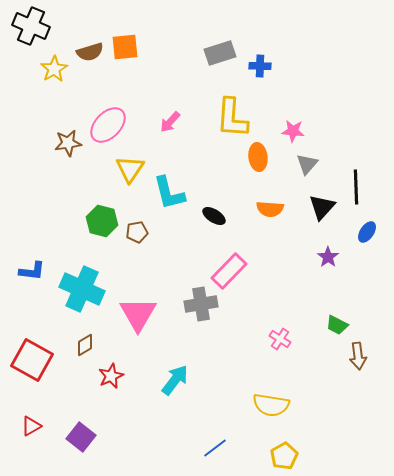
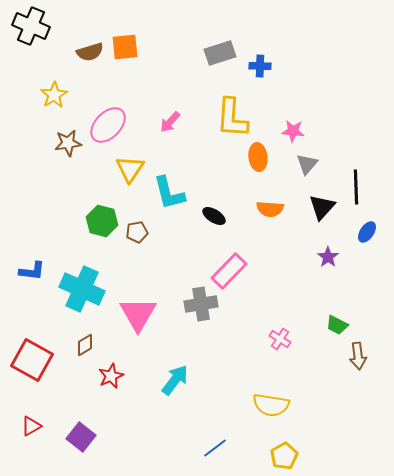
yellow star: moved 26 px down
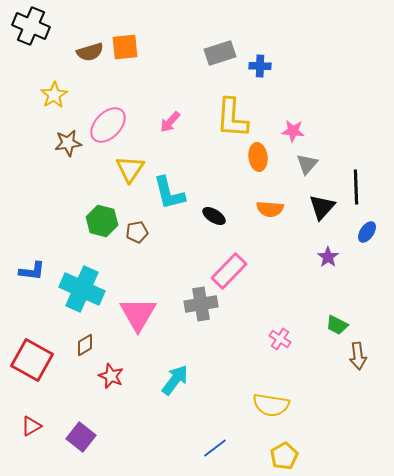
red star: rotated 25 degrees counterclockwise
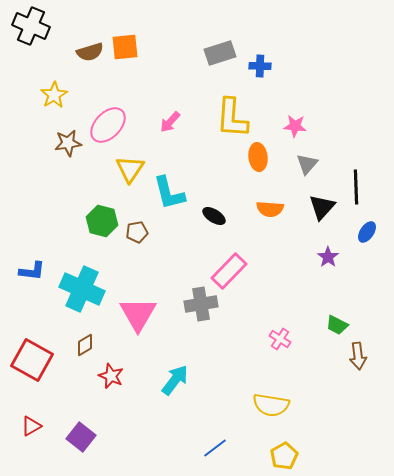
pink star: moved 2 px right, 5 px up
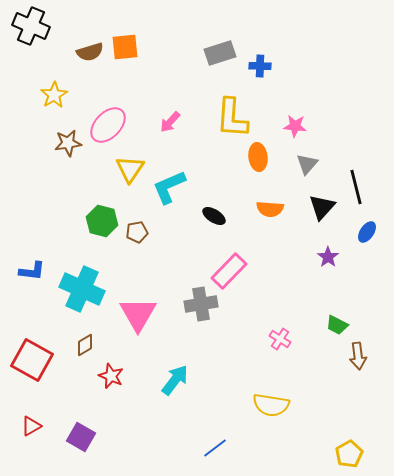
black line: rotated 12 degrees counterclockwise
cyan L-shape: moved 6 px up; rotated 81 degrees clockwise
purple square: rotated 8 degrees counterclockwise
yellow pentagon: moved 65 px right, 2 px up
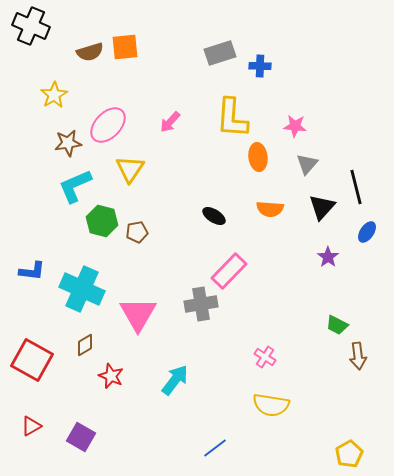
cyan L-shape: moved 94 px left, 1 px up
pink cross: moved 15 px left, 18 px down
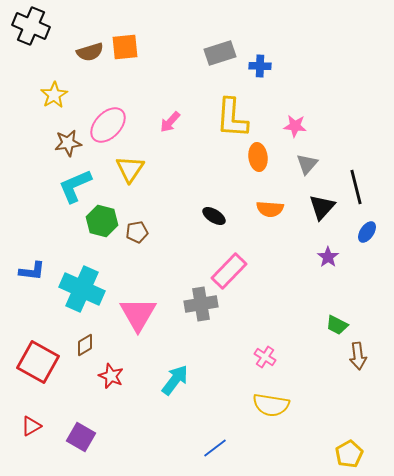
red square: moved 6 px right, 2 px down
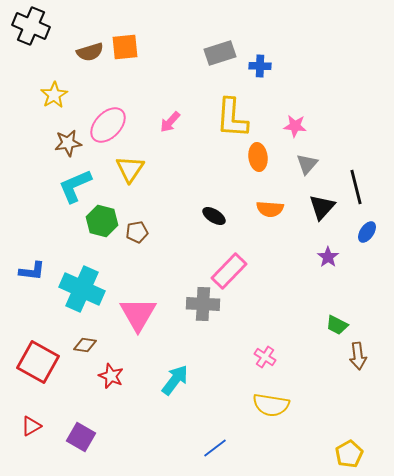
gray cross: moved 2 px right; rotated 12 degrees clockwise
brown diamond: rotated 40 degrees clockwise
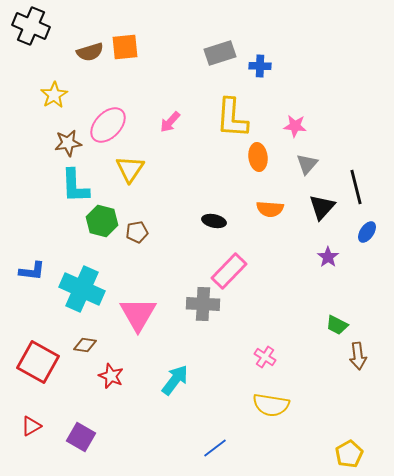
cyan L-shape: rotated 69 degrees counterclockwise
black ellipse: moved 5 px down; rotated 20 degrees counterclockwise
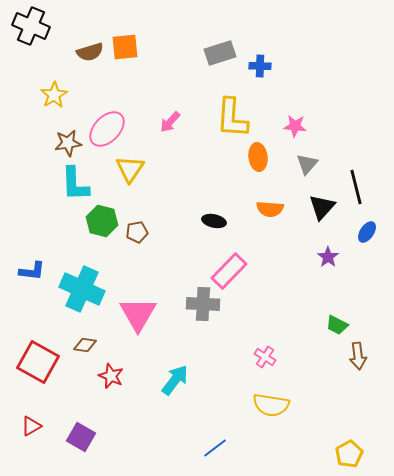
pink ellipse: moved 1 px left, 4 px down
cyan L-shape: moved 2 px up
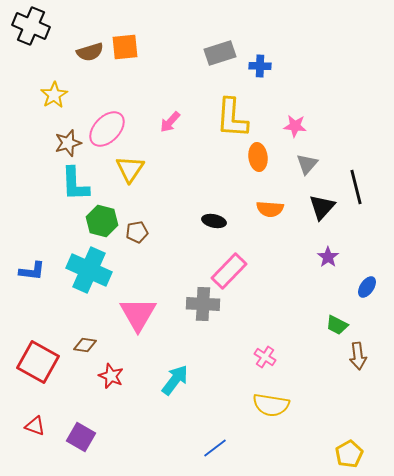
brown star: rotated 8 degrees counterclockwise
blue ellipse: moved 55 px down
cyan cross: moved 7 px right, 19 px up
red triangle: moved 4 px right; rotated 50 degrees clockwise
